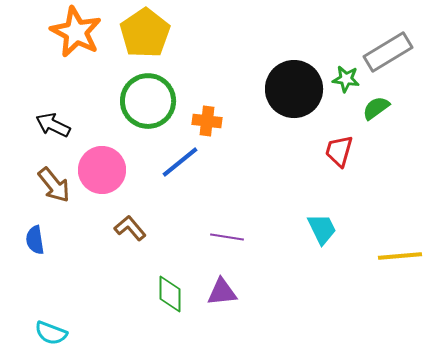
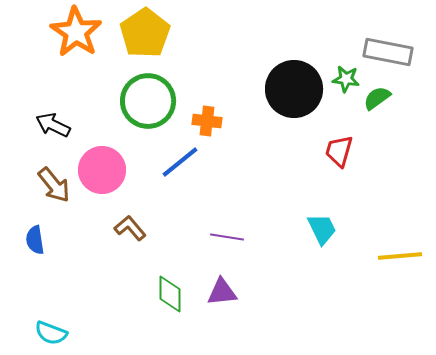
orange star: rotated 6 degrees clockwise
gray rectangle: rotated 42 degrees clockwise
green semicircle: moved 1 px right, 10 px up
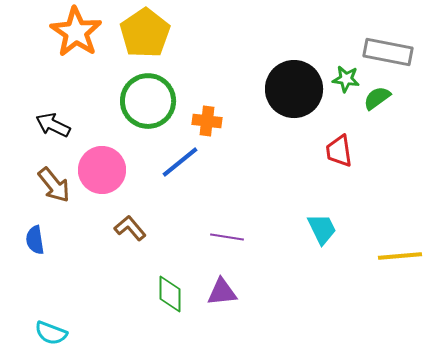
red trapezoid: rotated 24 degrees counterclockwise
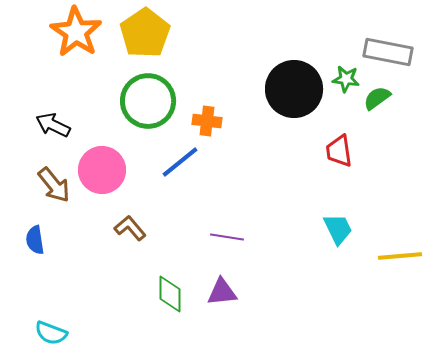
cyan trapezoid: moved 16 px right
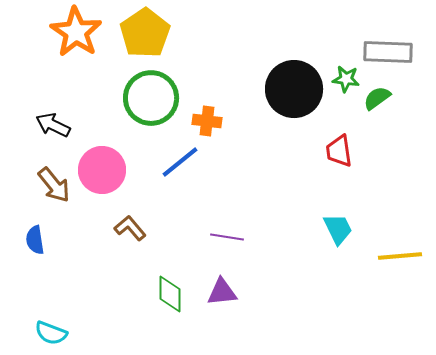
gray rectangle: rotated 9 degrees counterclockwise
green circle: moved 3 px right, 3 px up
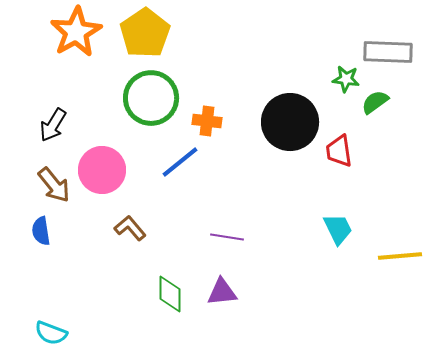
orange star: rotated 9 degrees clockwise
black circle: moved 4 px left, 33 px down
green semicircle: moved 2 px left, 4 px down
black arrow: rotated 84 degrees counterclockwise
blue semicircle: moved 6 px right, 9 px up
